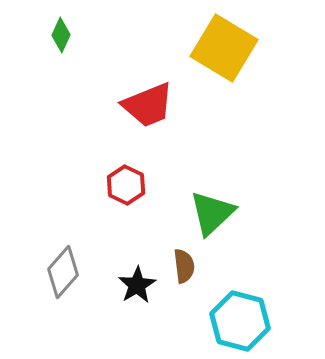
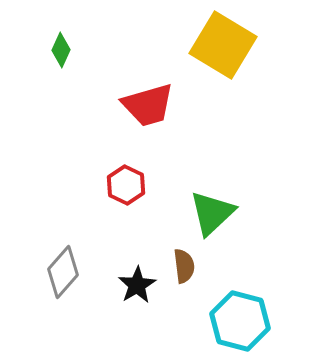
green diamond: moved 15 px down
yellow square: moved 1 px left, 3 px up
red trapezoid: rotated 6 degrees clockwise
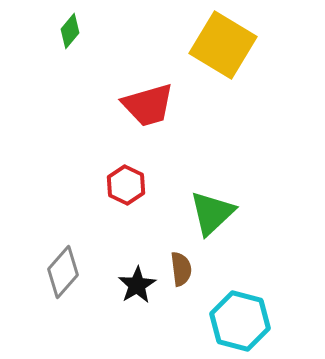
green diamond: moved 9 px right, 19 px up; rotated 16 degrees clockwise
brown semicircle: moved 3 px left, 3 px down
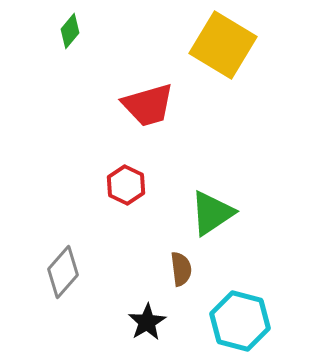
green triangle: rotated 9 degrees clockwise
black star: moved 10 px right, 37 px down
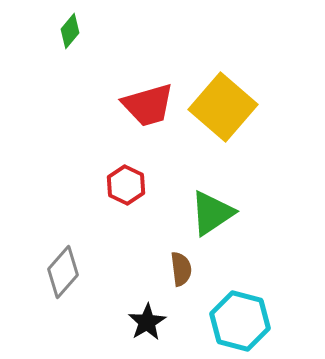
yellow square: moved 62 px down; rotated 10 degrees clockwise
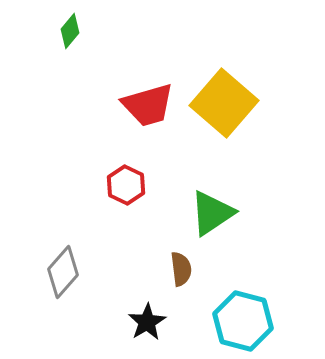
yellow square: moved 1 px right, 4 px up
cyan hexagon: moved 3 px right
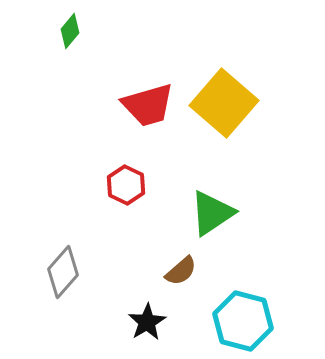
brown semicircle: moved 2 px down; rotated 56 degrees clockwise
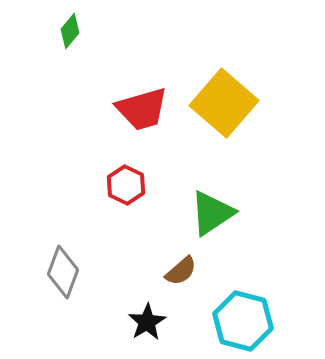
red trapezoid: moved 6 px left, 4 px down
gray diamond: rotated 21 degrees counterclockwise
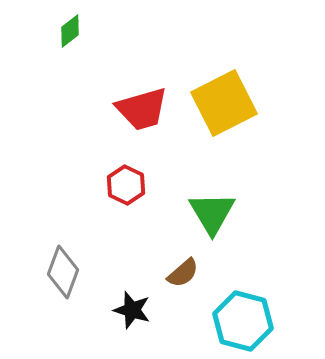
green diamond: rotated 12 degrees clockwise
yellow square: rotated 22 degrees clockwise
green triangle: rotated 27 degrees counterclockwise
brown semicircle: moved 2 px right, 2 px down
black star: moved 15 px left, 12 px up; rotated 24 degrees counterclockwise
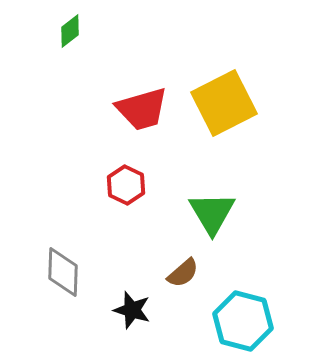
gray diamond: rotated 18 degrees counterclockwise
